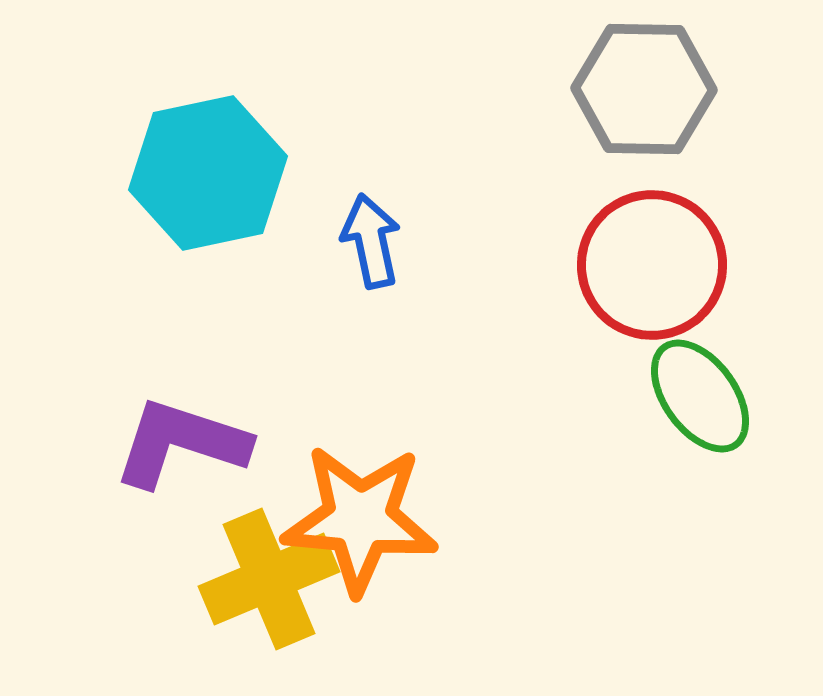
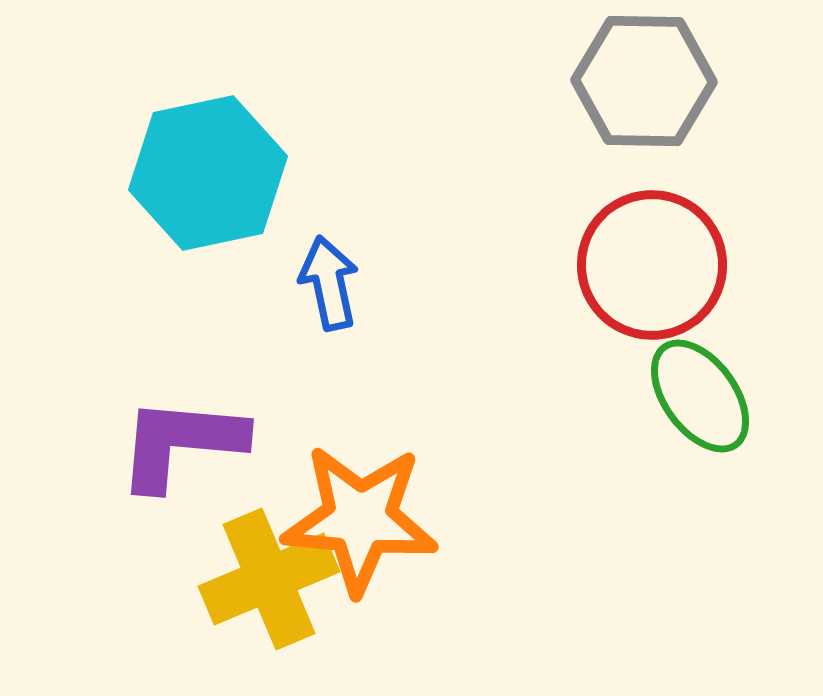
gray hexagon: moved 8 px up
blue arrow: moved 42 px left, 42 px down
purple L-shape: rotated 13 degrees counterclockwise
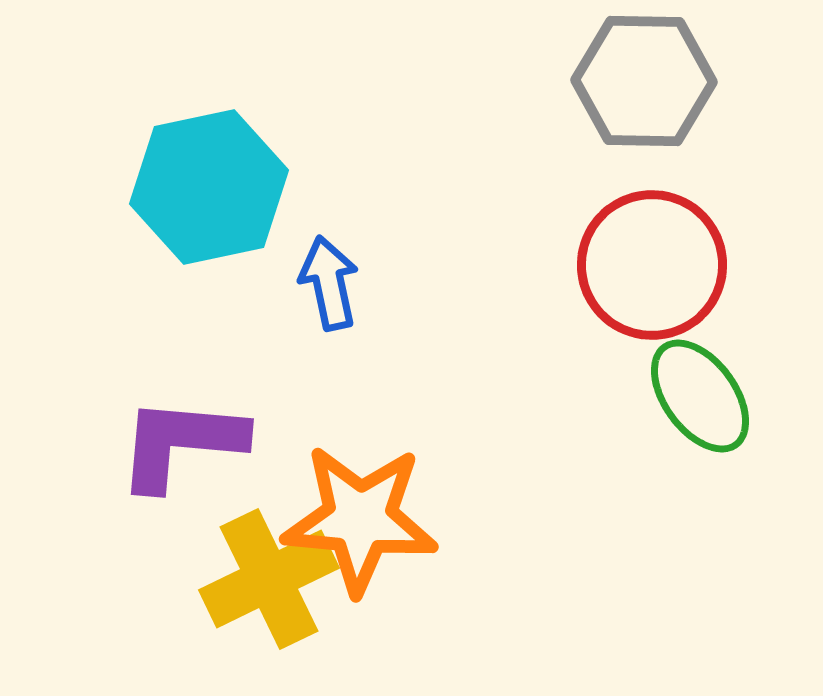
cyan hexagon: moved 1 px right, 14 px down
yellow cross: rotated 3 degrees counterclockwise
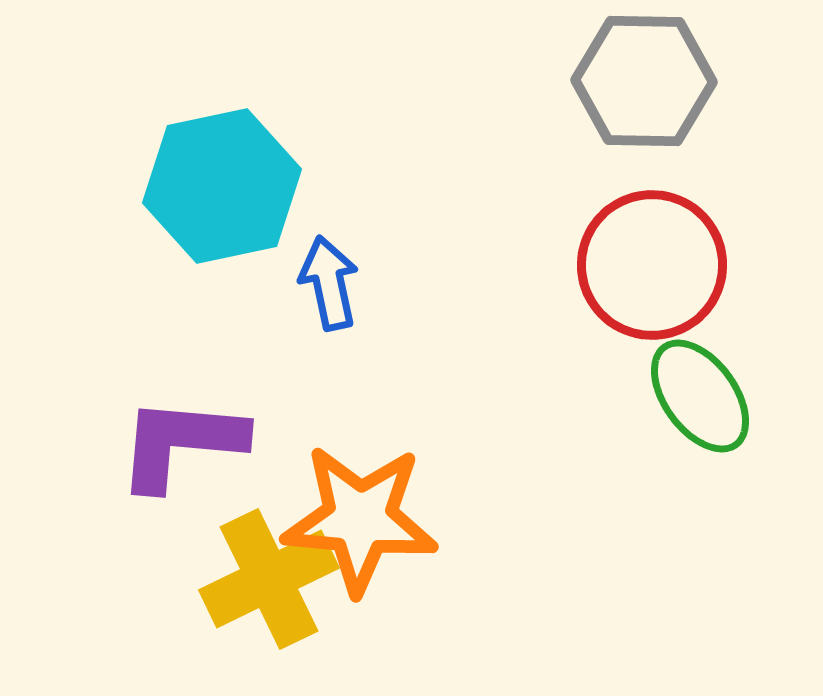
cyan hexagon: moved 13 px right, 1 px up
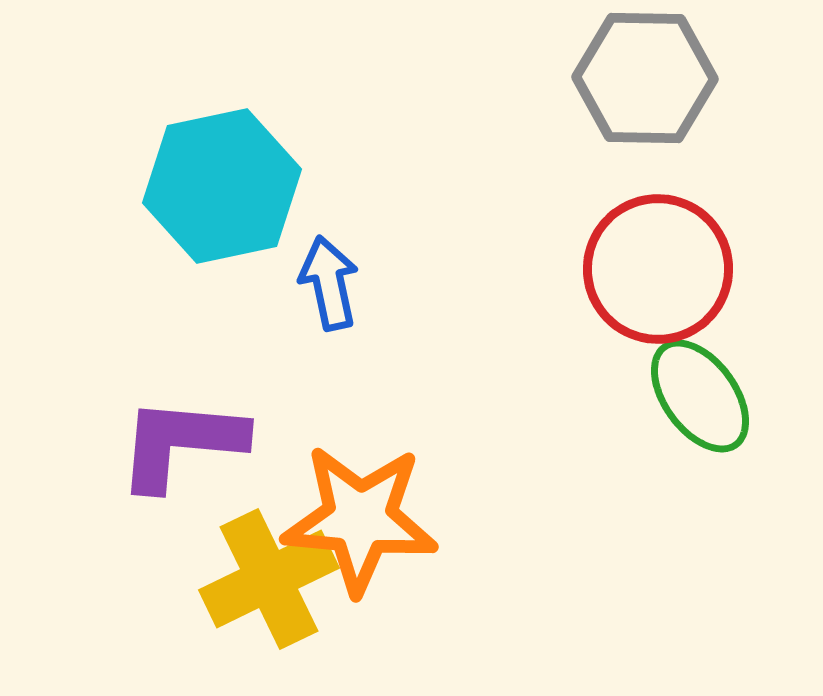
gray hexagon: moved 1 px right, 3 px up
red circle: moved 6 px right, 4 px down
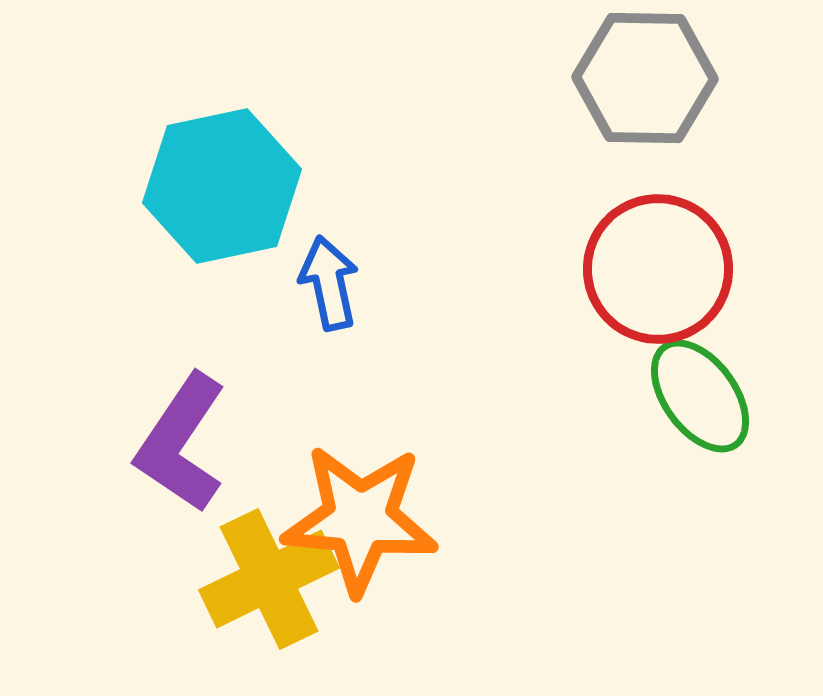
purple L-shape: rotated 61 degrees counterclockwise
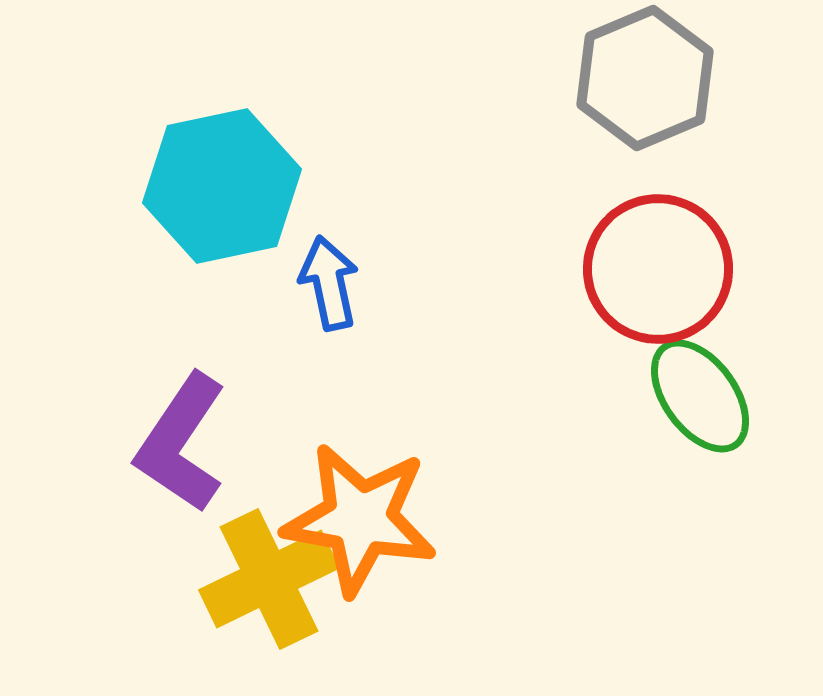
gray hexagon: rotated 24 degrees counterclockwise
orange star: rotated 5 degrees clockwise
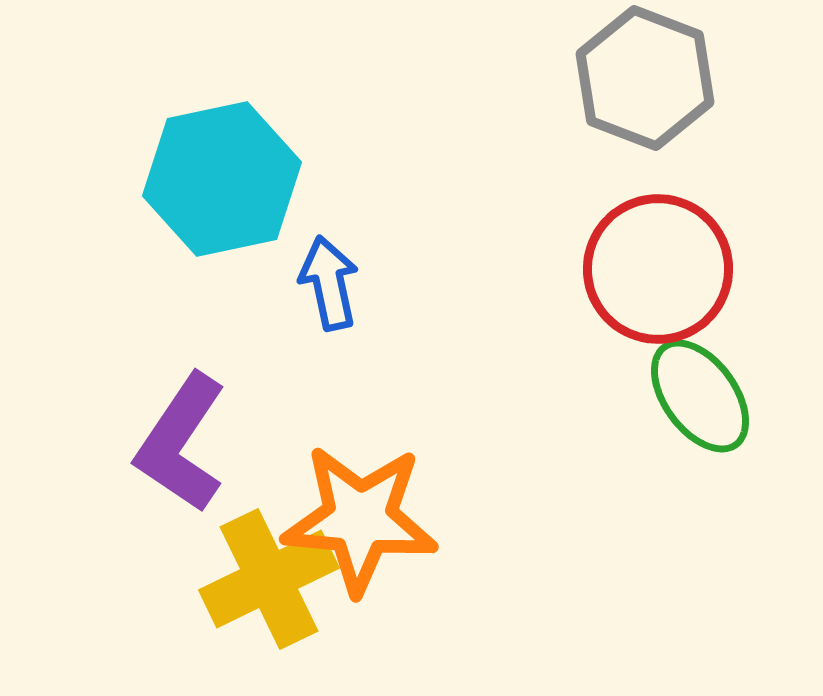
gray hexagon: rotated 16 degrees counterclockwise
cyan hexagon: moved 7 px up
orange star: rotated 5 degrees counterclockwise
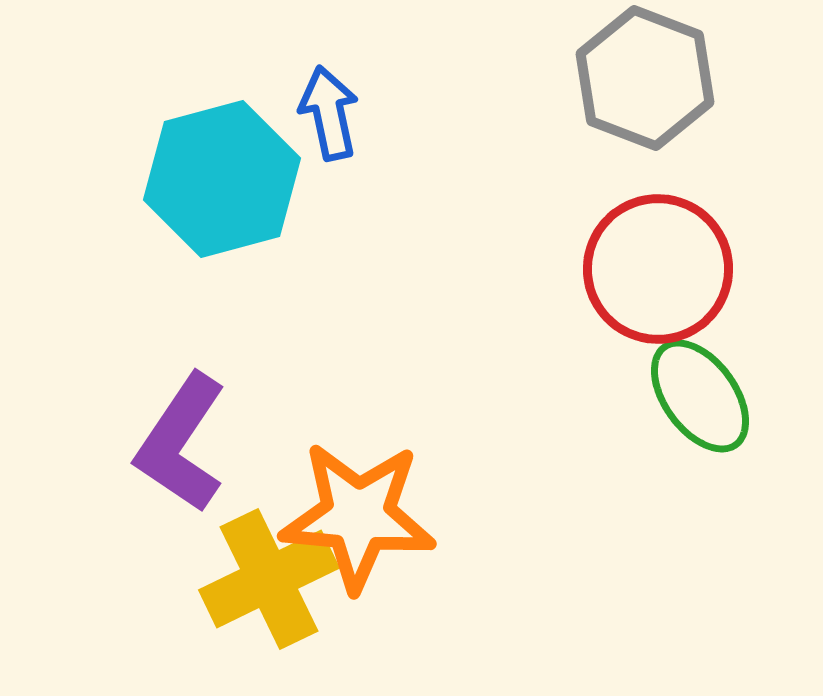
cyan hexagon: rotated 3 degrees counterclockwise
blue arrow: moved 170 px up
orange star: moved 2 px left, 3 px up
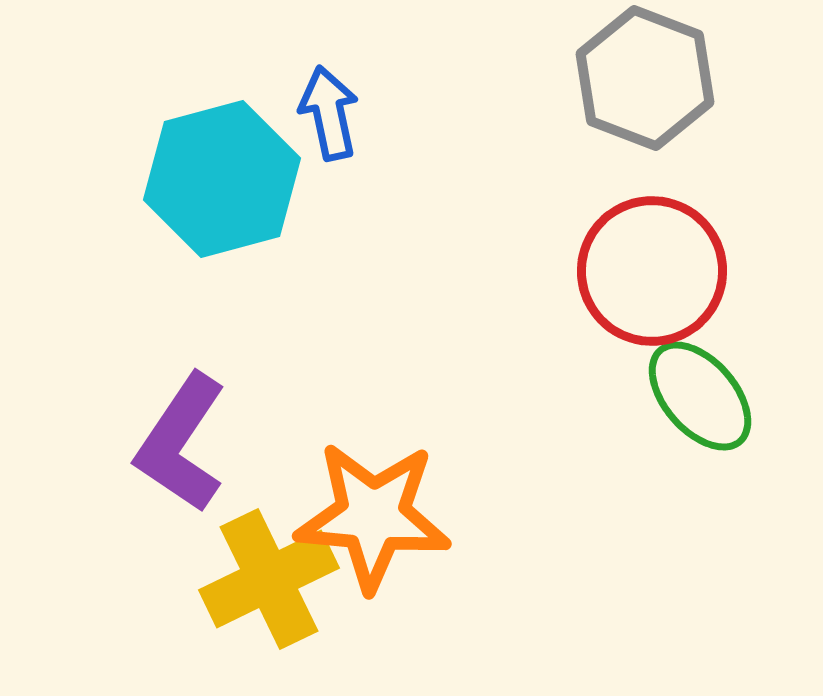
red circle: moved 6 px left, 2 px down
green ellipse: rotated 5 degrees counterclockwise
orange star: moved 15 px right
